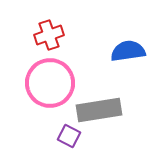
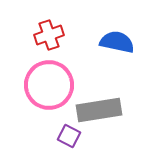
blue semicircle: moved 11 px left, 9 px up; rotated 20 degrees clockwise
pink circle: moved 1 px left, 2 px down
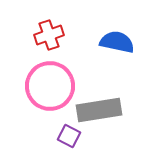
pink circle: moved 1 px right, 1 px down
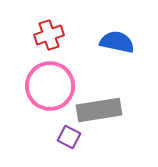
purple square: moved 1 px down
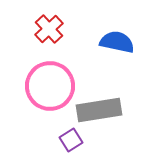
red cross: moved 6 px up; rotated 24 degrees counterclockwise
purple square: moved 2 px right, 3 px down; rotated 30 degrees clockwise
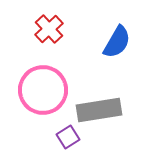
blue semicircle: rotated 108 degrees clockwise
pink circle: moved 7 px left, 4 px down
purple square: moved 3 px left, 3 px up
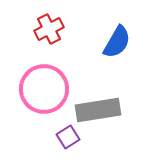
red cross: rotated 16 degrees clockwise
pink circle: moved 1 px right, 1 px up
gray rectangle: moved 1 px left
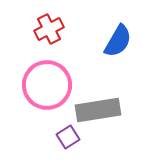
blue semicircle: moved 1 px right, 1 px up
pink circle: moved 3 px right, 4 px up
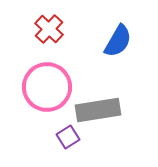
red cross: rotated 20 degrees counterclockwise
pink circle: moved 2 px down
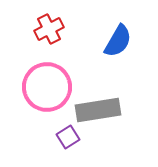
red cross: rotated 20 degrees clockwise
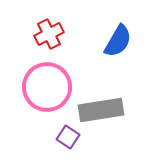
red cross: moved 5 px down
gray rectangle: moved 3 px right
purple square: rotated 25 degrees counterclockwise
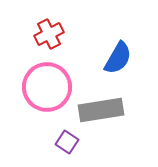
blue semicircle: moved 17 px down
purple square: moved 1 px left, 5 px down
